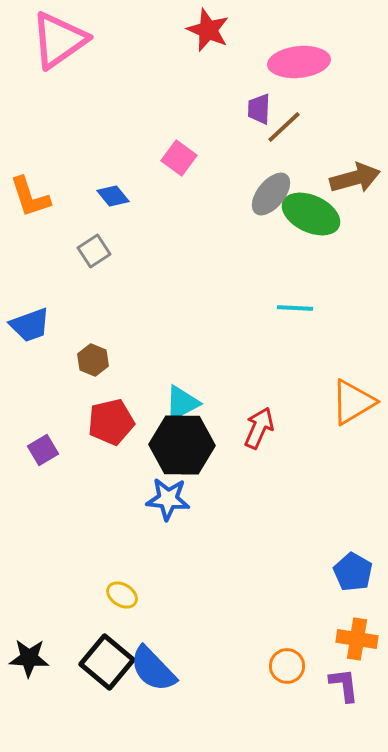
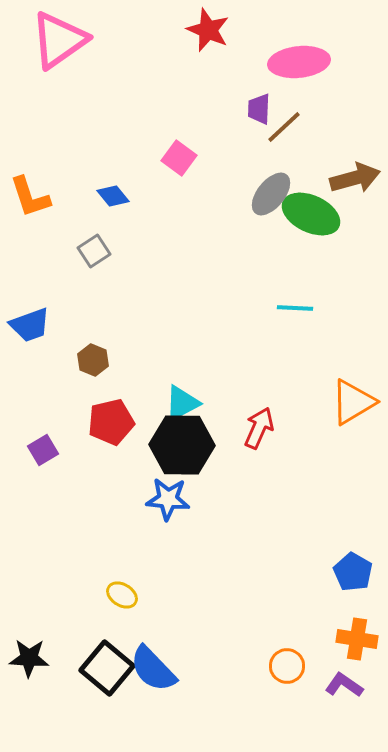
black square: moved 6 px down
purple L-shape: rotated 48 degrees counterclockwise
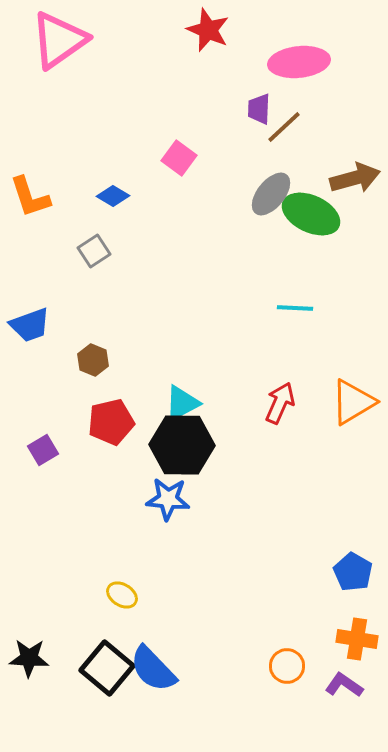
blue diamond: rotated 20 degrees counterclockwise
red arrow: moved 21 px right, 25 px up
